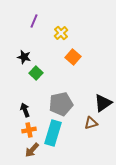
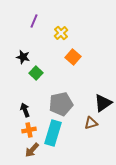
black star: moved 1 px left
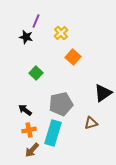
purple line: moved 2 px right
black star: moved 3 px right, 20 px up
black triangle: moved 10 px up
black arrow: rotated 32 degrees counterclockwise
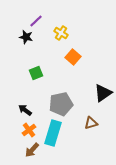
purple line: rotated 24 degrees clockwise
yellow cross: rotated 16 degrees counterclockwise
green square: rotated 24 degrees clockwise
orange cross: rotated 24 degrees counterclockwise
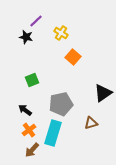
green square: moved 4 px left, 7 px down
